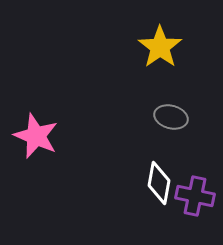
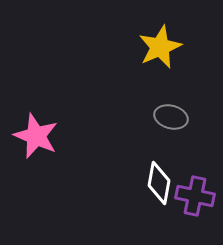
yellow star: rotated 12 degrees clockwise
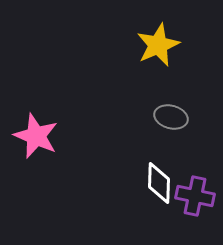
yellow star: moved 2 px left, 2 px up
white diamond: rotated 9 degrees counterclockwise
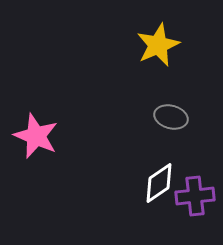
white diamond: rotated 54 degrees clockwise
purple cross: rotated 18 degrees counterclockwise
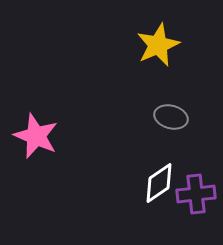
purple cross: moved 1 px right, 2 px up
